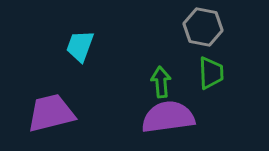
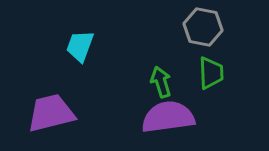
green arrow: rotated 12 degrees counterclockwise
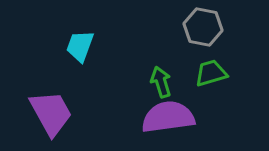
green trapezoid: rotated 104 degrees counterclockwise
purple trapezoid: rotated 75 degrees clockwise
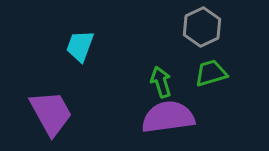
gray hexagon: moved 1 px left; rotated 24 degrees clockwise
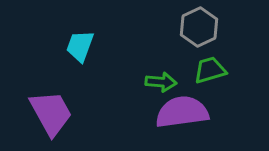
gray hexagon: moved 3 px left
green trapezoid: moved 1 px left, 3 px up
green arrow: rotated 112 degrees clockwise
purple semicircle: moved 14 px right, 5 px up
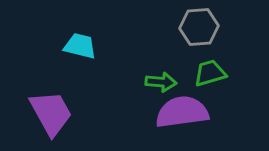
gray hexagon: rotated 21 degrees clockwise
cyan trapezoid: rotated 84 degrees clockwise
green trapezoid: moved 3 px down
